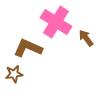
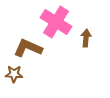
brown arrow: rotated 42 degrees clockwise
brown star: rotated 12 degrees clockwise
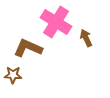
brown arrow: rotated 30 degrees counterclockwise
brown star: moved 1 px left, 1 px down
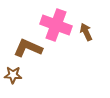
pink cross: moved 3 px down; rotated 12 degrees counterclockwise
brown arrow: moved 6 px up
